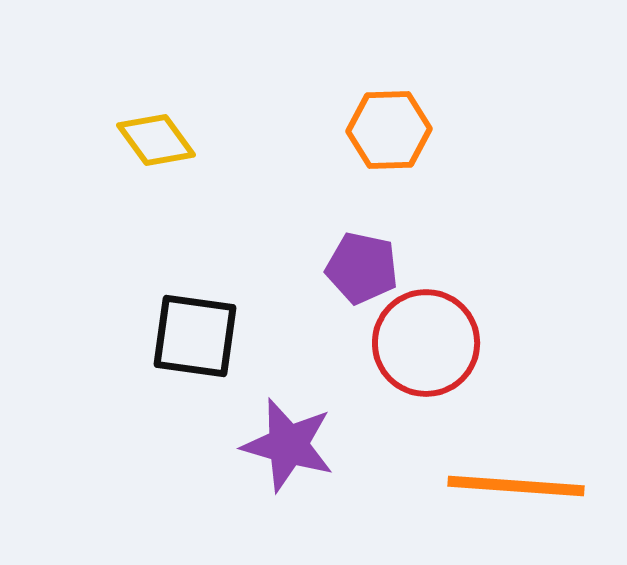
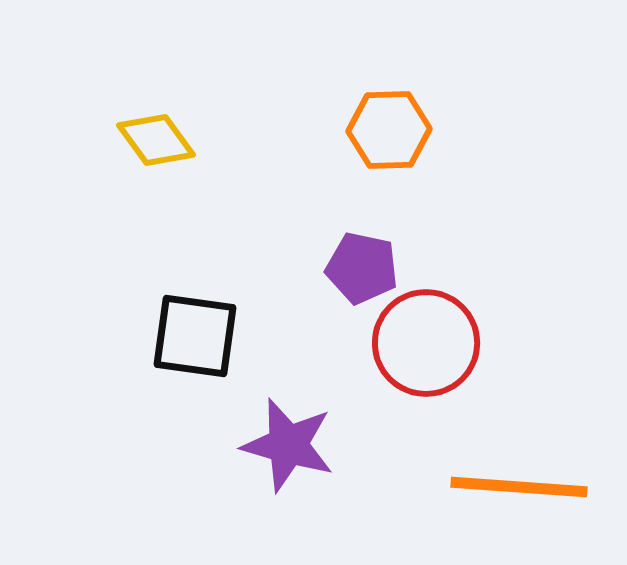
orange line: moved 3 px right, 1 px down
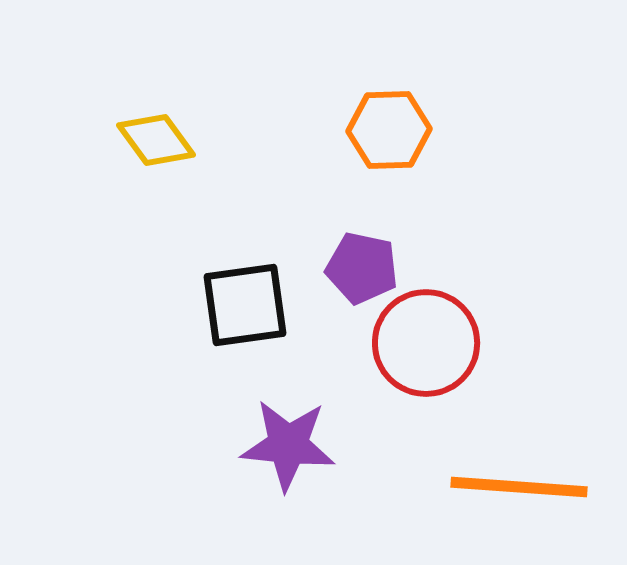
black square: moved 50 px right, 31 px up; rotated 16 degrees counterclockwise
purple star: rotated 10 degrees counterclockwise
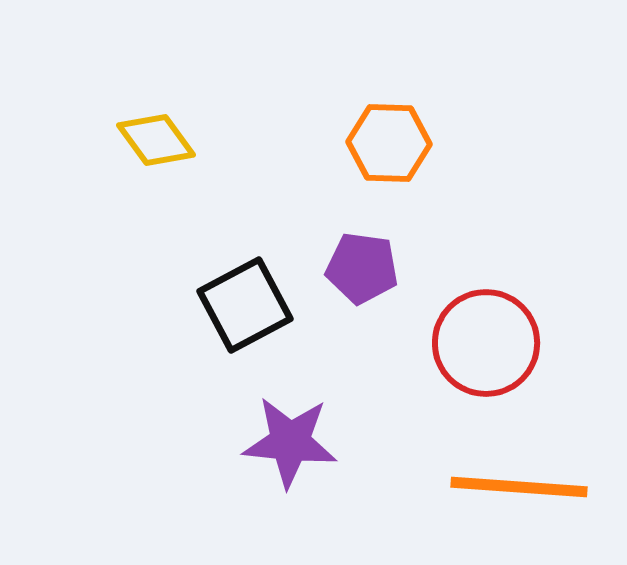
orange hexagon: moved 13 px down; rotated 4 degrees clockwise
purple pentagon: rotated 4 degrees counterclockwise
black square: rotated 20 degrees counterclockwise
red circle: moved 60 px right
purple star: moved 2 px right, 3 px up
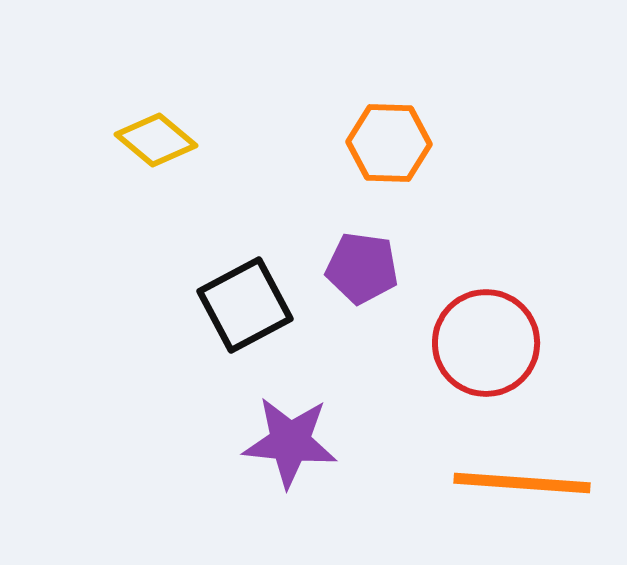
yellow diamond: rotated 14 degrees counterclockwise
orange line: moved 3 px right, 4 px up
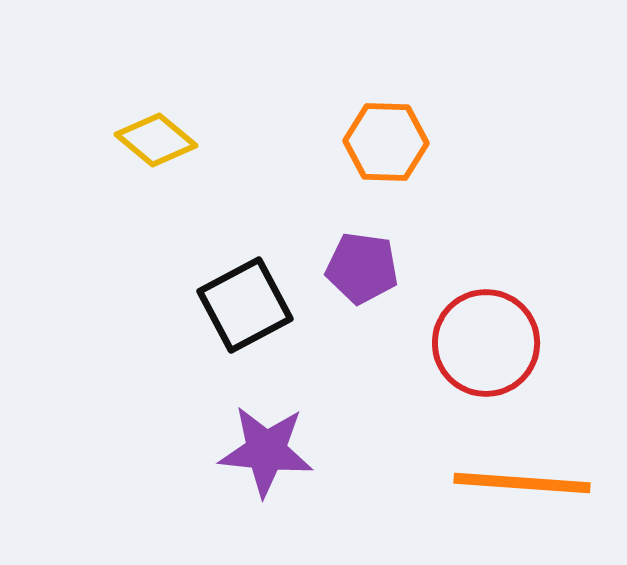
orange hexagon: moved 3 px left, 1 px up
purple star: moved 24 px left, 9 px down
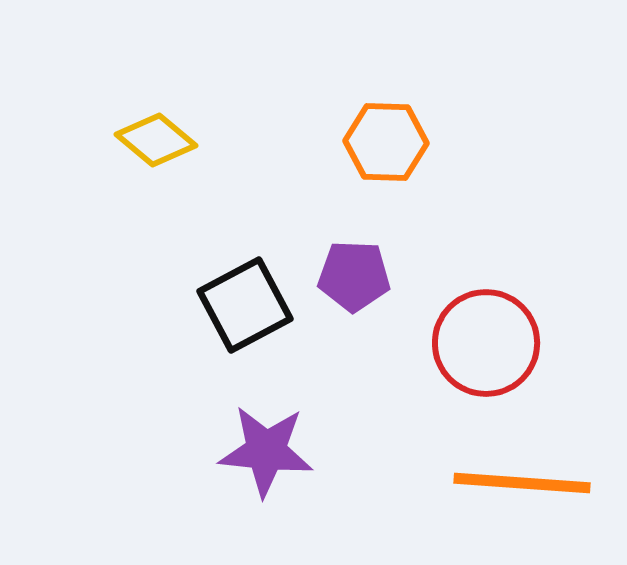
purple pentagon: moved 8 px left, 8 px down; rotated 6 degrees counterclockwise
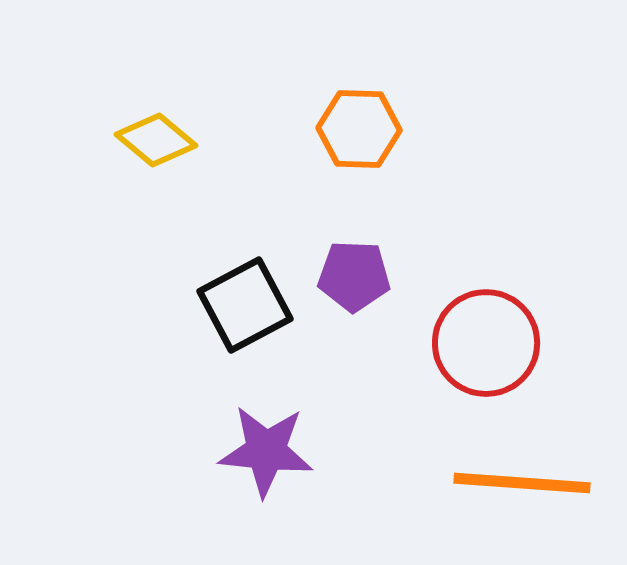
orange hexagon: moved 27 px left, 13 px up
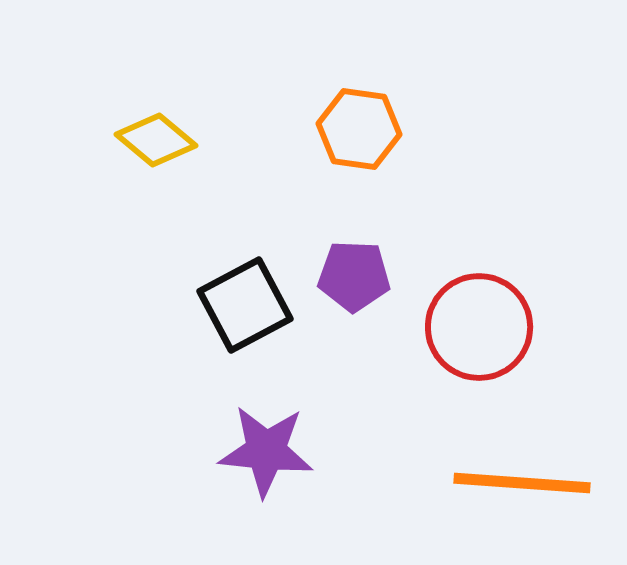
orange hexagon: rotated 6 degrees clockwise
red circle: moved 7 px left, 16 px up
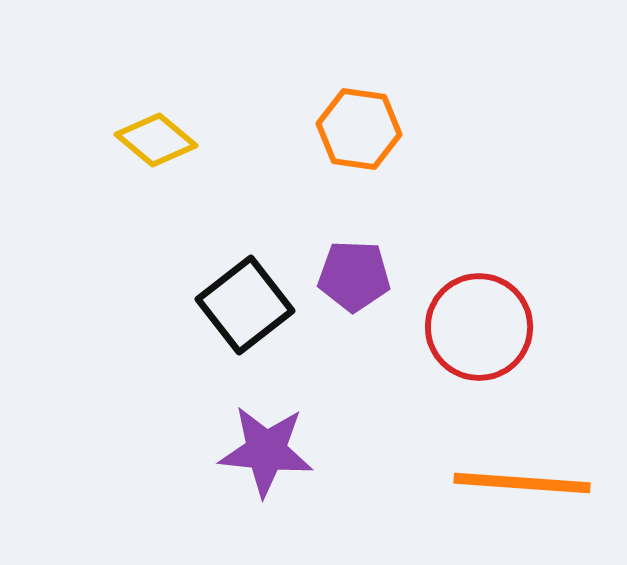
black square: rotated 10 degrees counterclockwise
